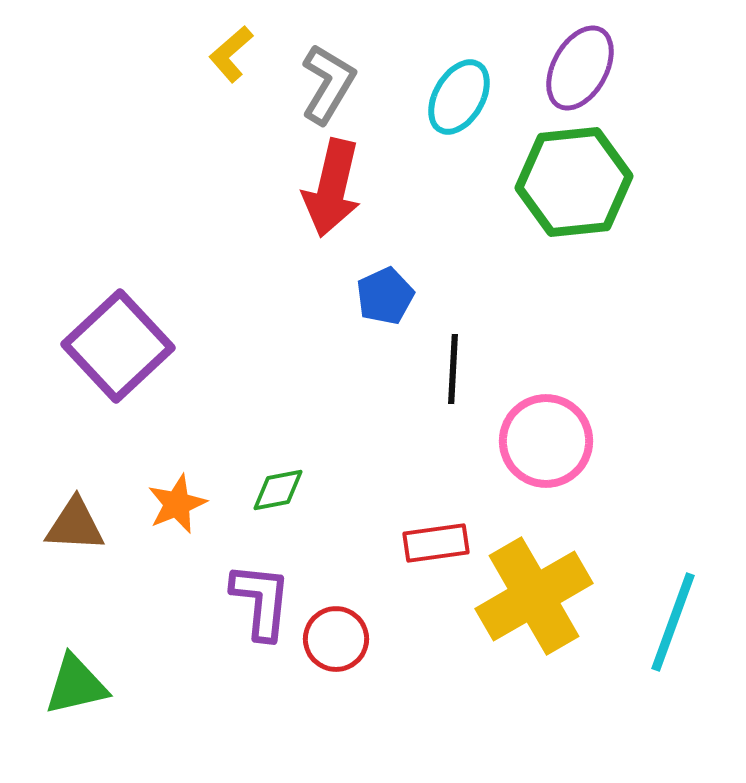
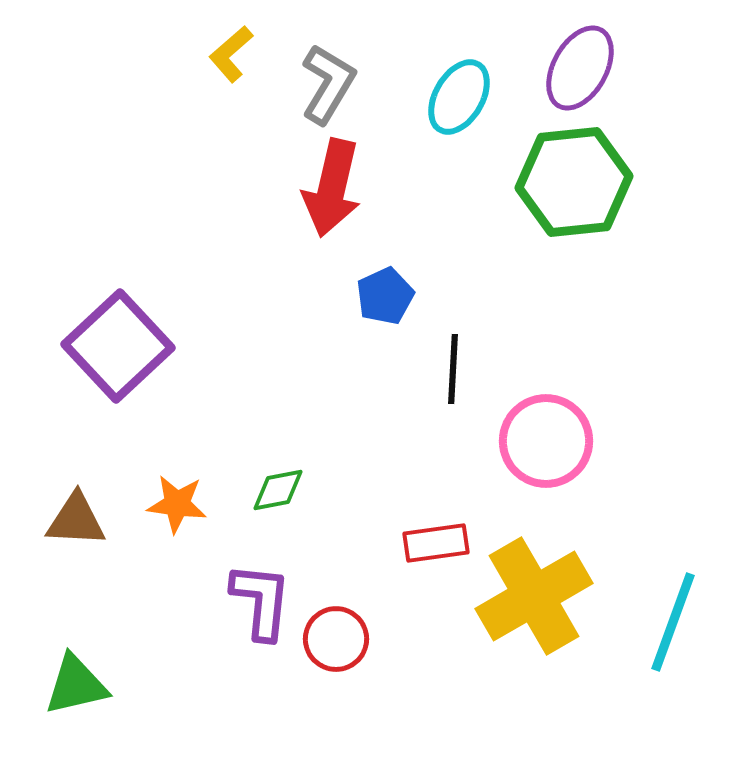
orange star: rotated 30 degrees clockwise
brown triangle: moved 1 px right, 5 px up
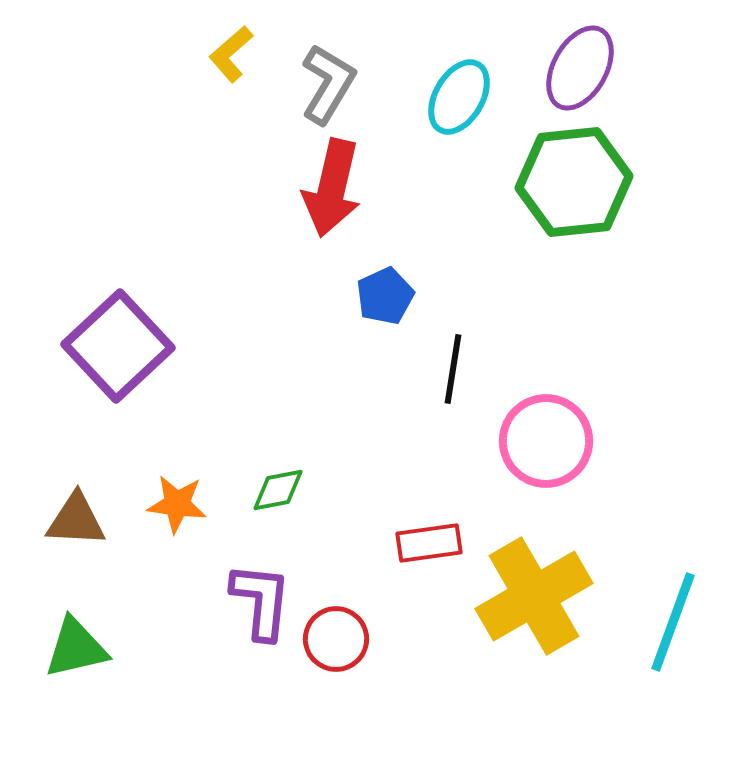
black line: rotated 6 degrees clockwise
red rectangle: moved 7 px left
green triangle: moved 37 px up
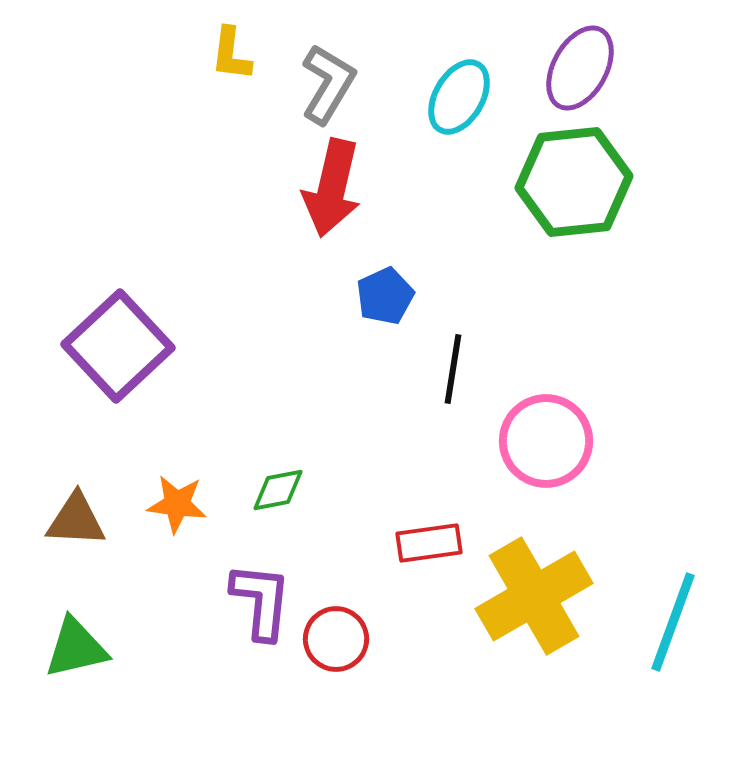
yellow L-shape: rotated 42 degrees counterclockwise
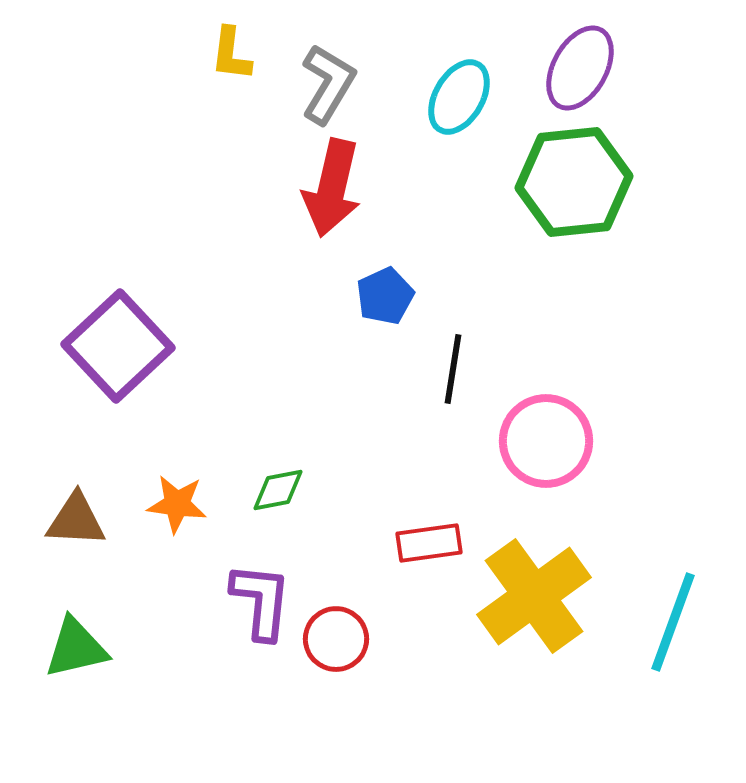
yellow cross: rotated 6 degrees counterclockwise
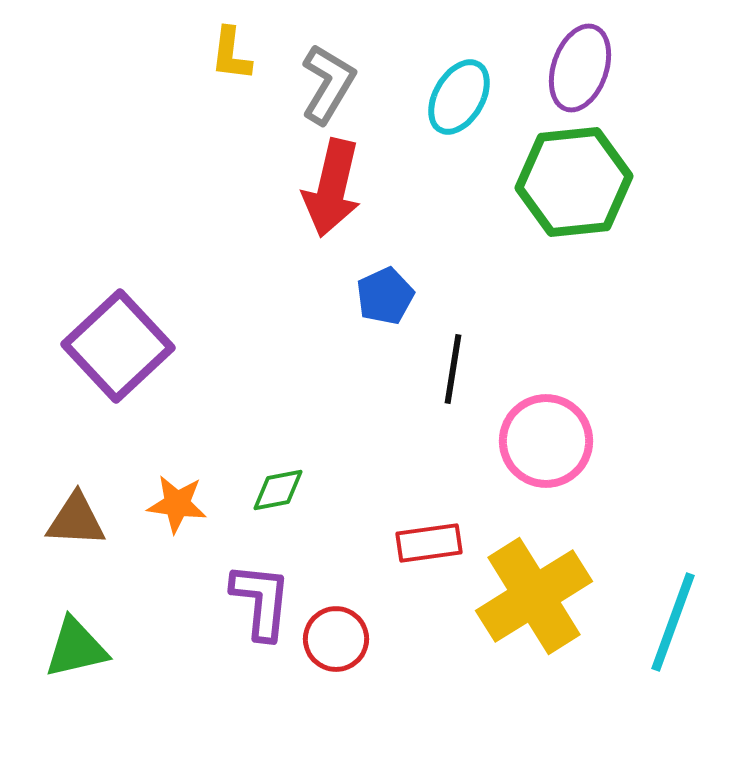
purple ellipse: rotated 10 degrees counterclockwise
yellow cross: rotated 4 degrees clockwise
